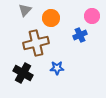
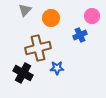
brown cross: moved 2 px right, 5 px down
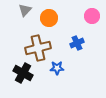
orange circle: moved 2 px left
blue cross: moved 3 px left, 8 px down
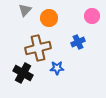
blue cross: moved 1 px right, 1 px up
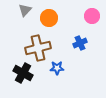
blue cross: moved 2 px right, 1 px down
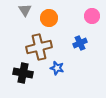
gray triangle: rotated 16 degrees counterclockwise
brown cross: moved 1 px right, 1 px up
blue star: rotated 16 degrees clockwise
black cross: rotated 18 degrees counterclockwise
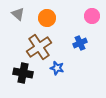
gray triangle: moved 7 px left, 4 px down; rotated 16 degrees counterclockwise
orange circle: moved 2 px left
brown cross: rotated 20 degrees counterclockwise
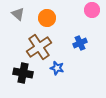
pink circle: moved 6 px up
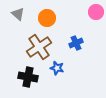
pink circle: moved 4 px right, 2 px down
blue cross: moved 4 px left
black cross: moved 5 px right, 4 px down
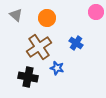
gray triangle: moved 2 px left, 1 px down
blue cross: rotated 32 degrees counterclockwise
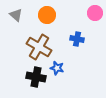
pink circle: moved 1 px left, 1 px down
orange circle: moved 3 px up
blue cross: moved 1 px right, 4 px up; rotated 24 degrees counterclockwise
brown cross: rotated 25 degrees counterclockwise
black cross: moved 8 px right
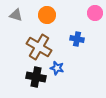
gray triangle: rotated 24 degrees counterclockwise
